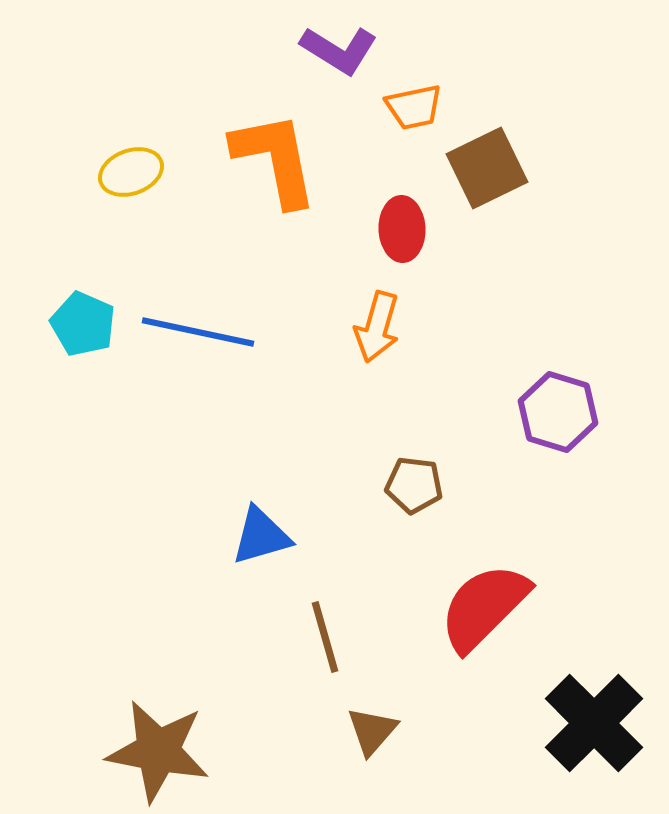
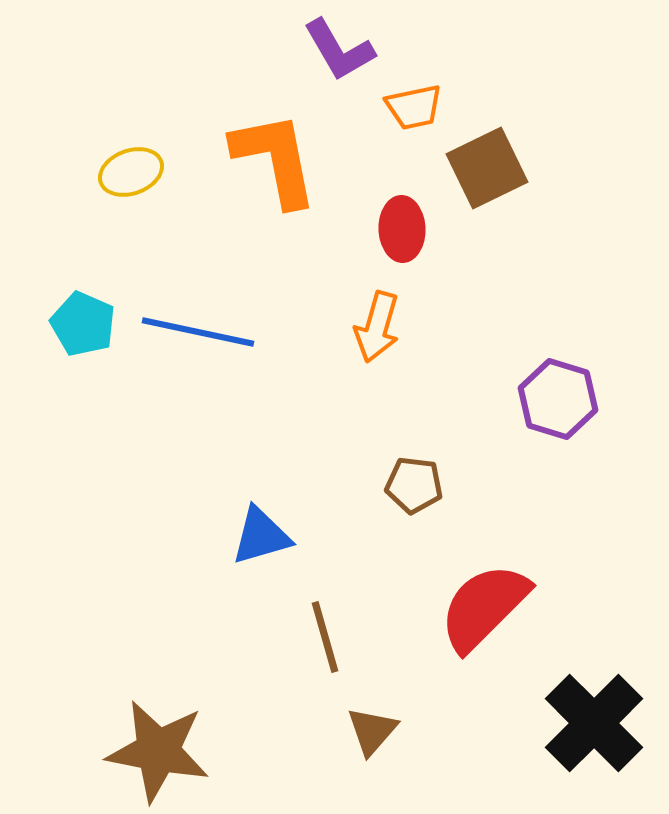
purple L-shape: rotated 28 degrees clockwise
purple hexagon: moved 13 px up
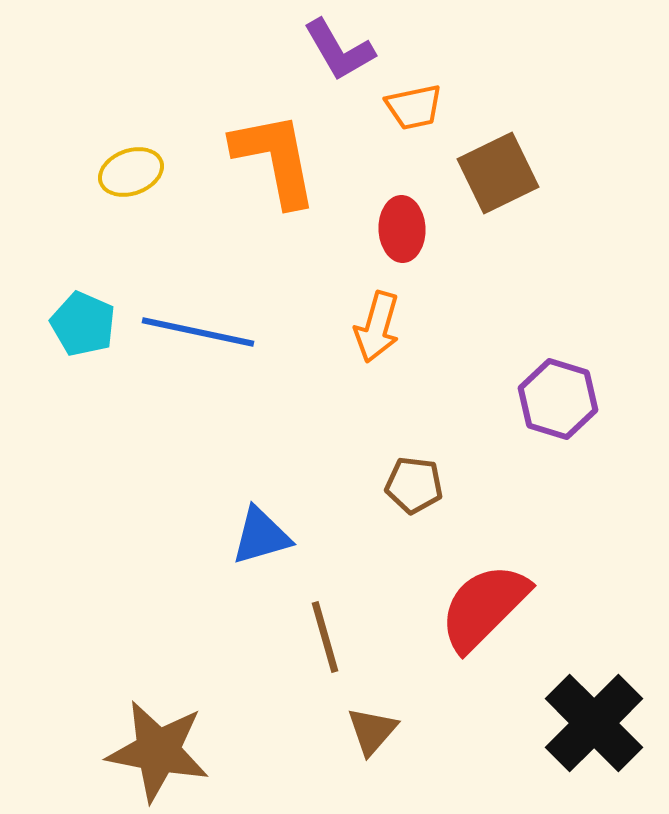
brown square: moved 11 px right, 5 px down
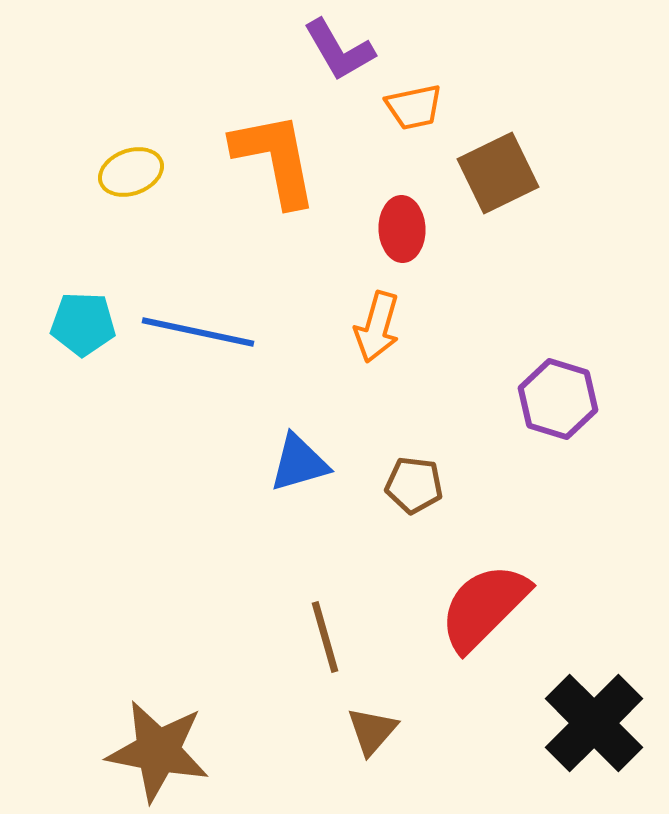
cyan pentagon: rotated 22 degrees counterclockwise
blue triangle: moved 38 px right, 73 px up
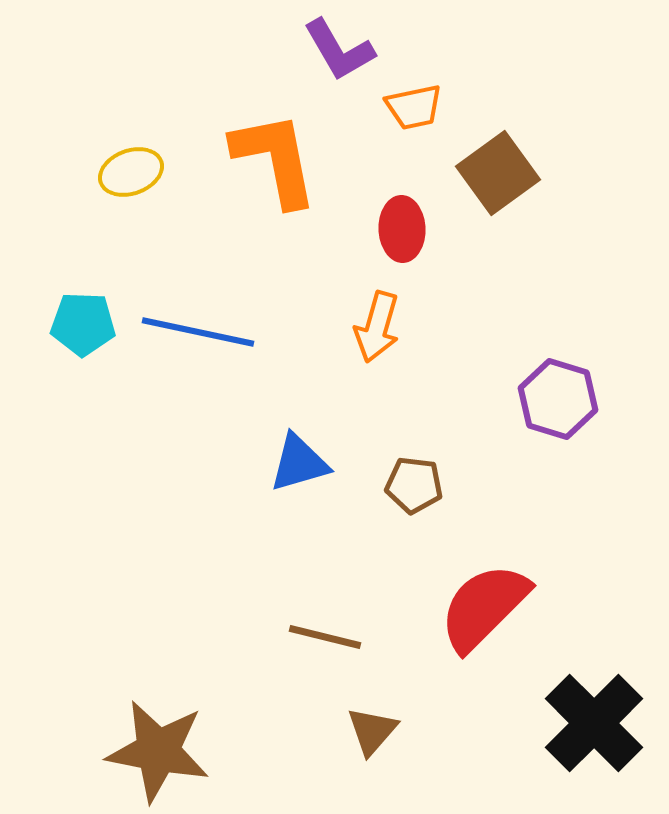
brown square: rotated 10 degrees counterclockwise
brown line: rotated 60 degrees counterclockwise
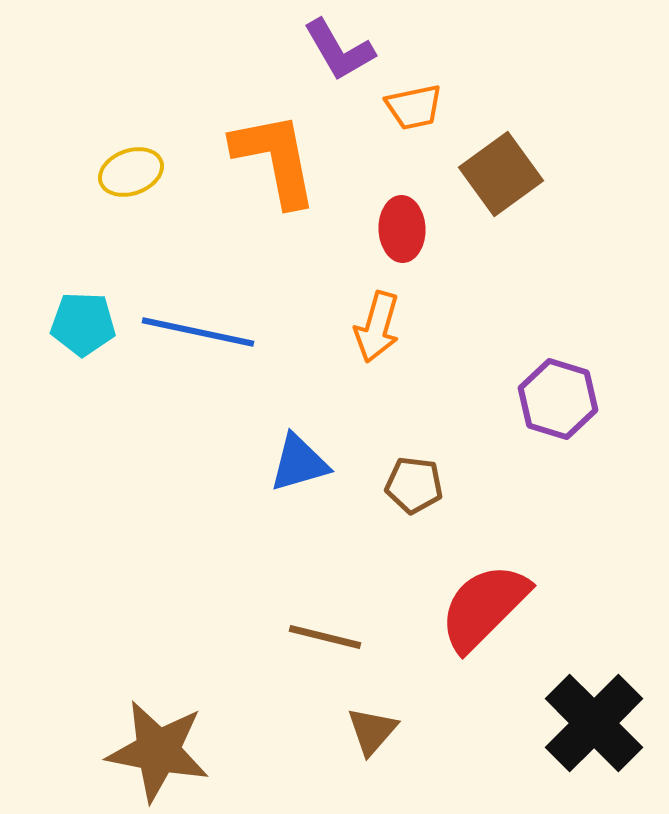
brown square: moved 3 px right, 1 px down
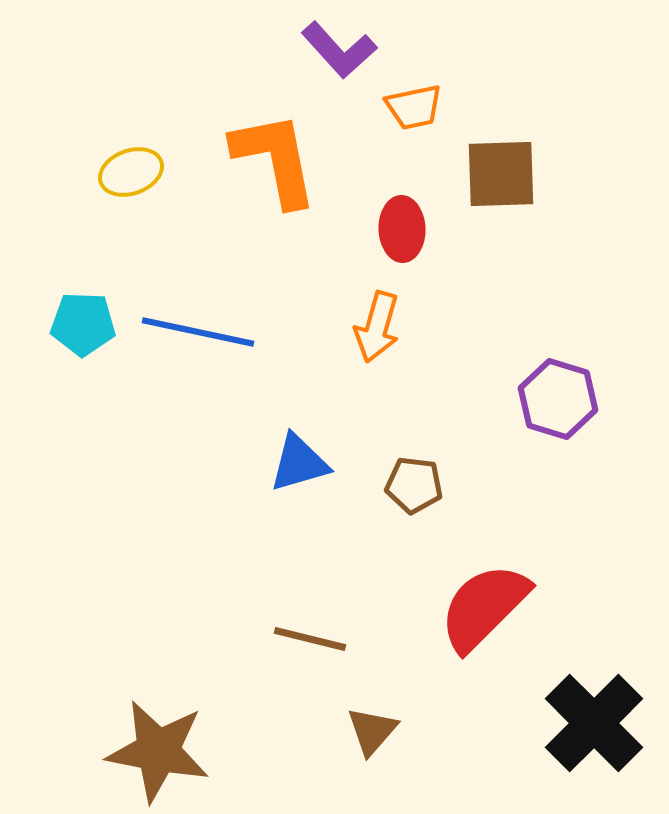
purple L-shape: rotated 12 degrees counterclockwise
brown square: rotated 34 degrees clockwise
brown line: moved 15 px left, 2 px down
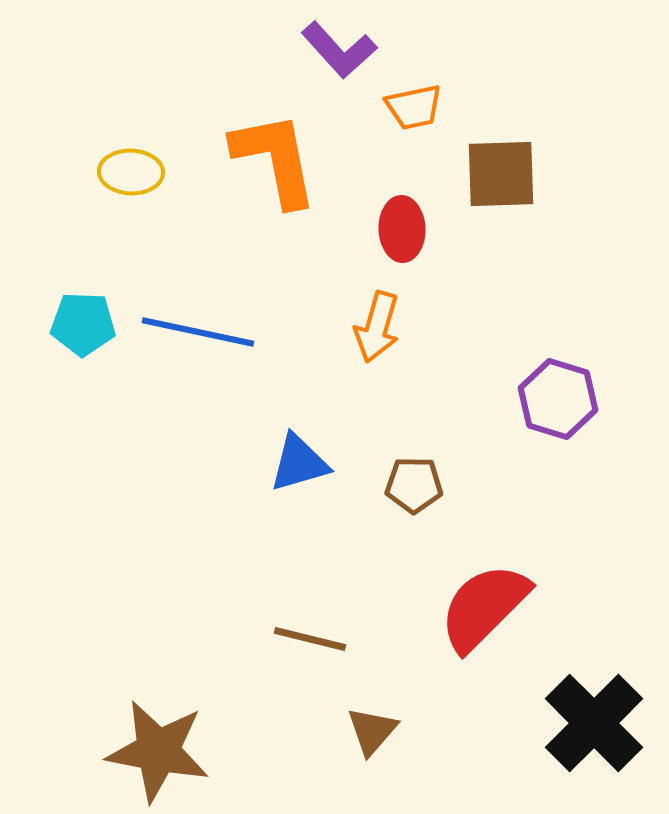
yellow ellipse: rotated 22 degrees clockwise
brown pentagon: rotated 6 degrees counterclockwise
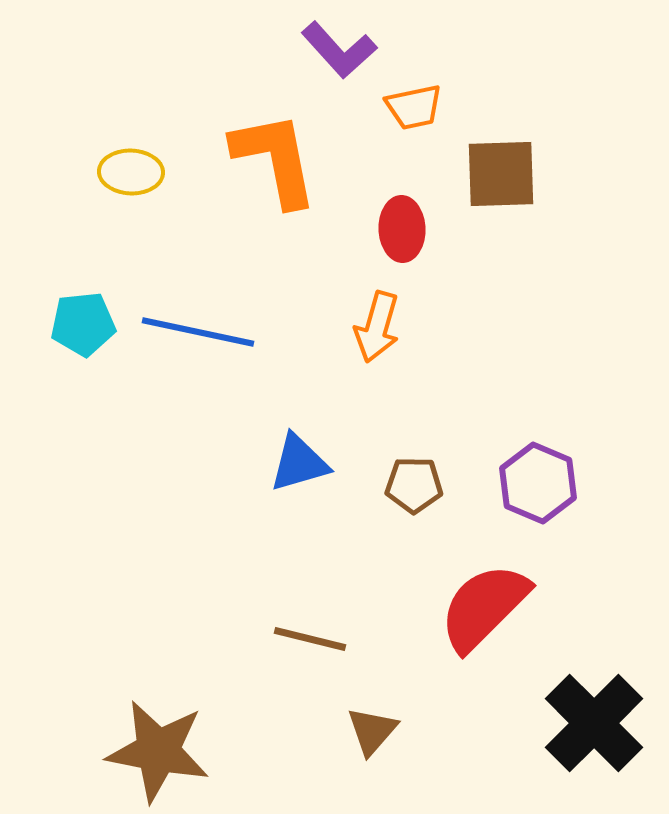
cyan pentagon: rotated 8 degrees counterclockwise
purple hexagon: moved 20 px left, 84 px down; rotated 6 degrees clockwise
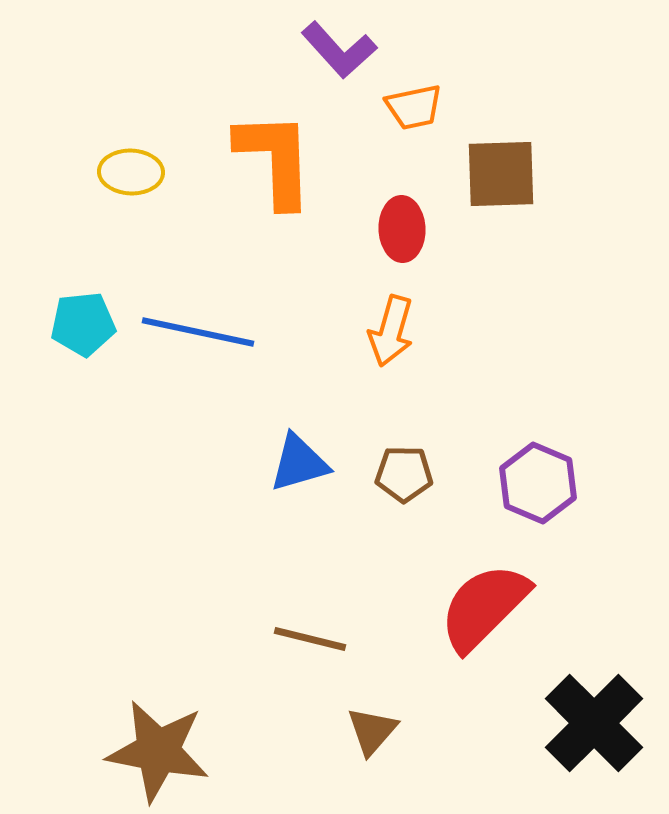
orange L-shape: rotated 9 degrees clockwise
orange arrow: moved 14 px right, 4 px down
brown pentagon: moved 10 px left, 11 px up
